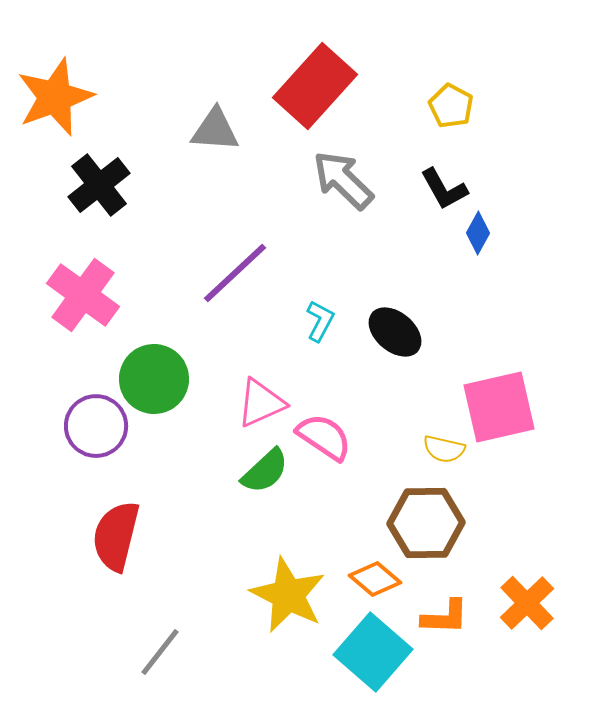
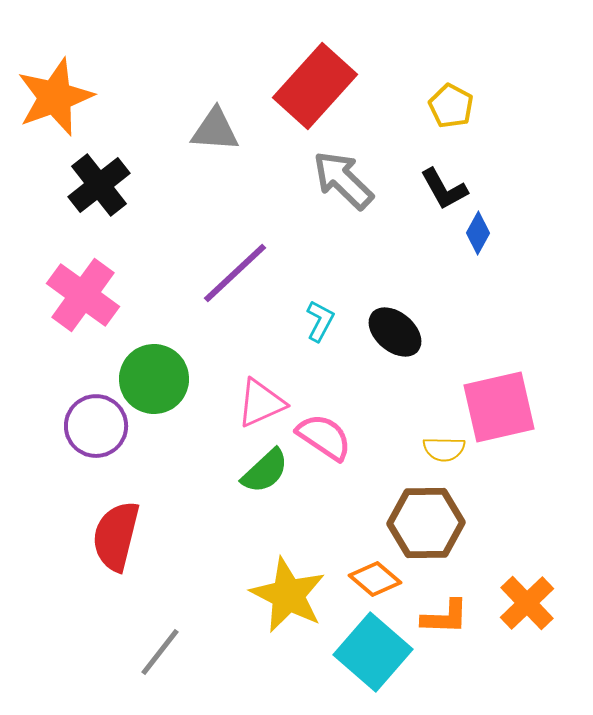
yellow semicircle: rotated 12 degrees counterclockwise
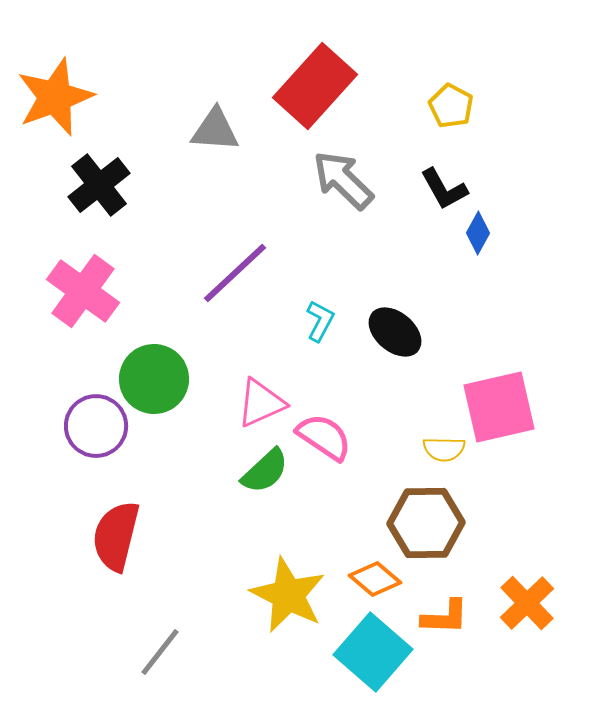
pink cross: moved 4 px up
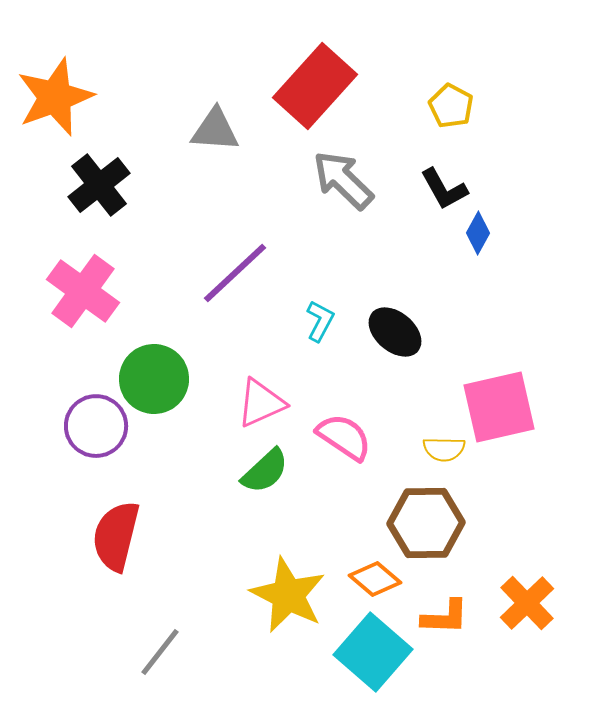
pink semicircle: moved 20 px right
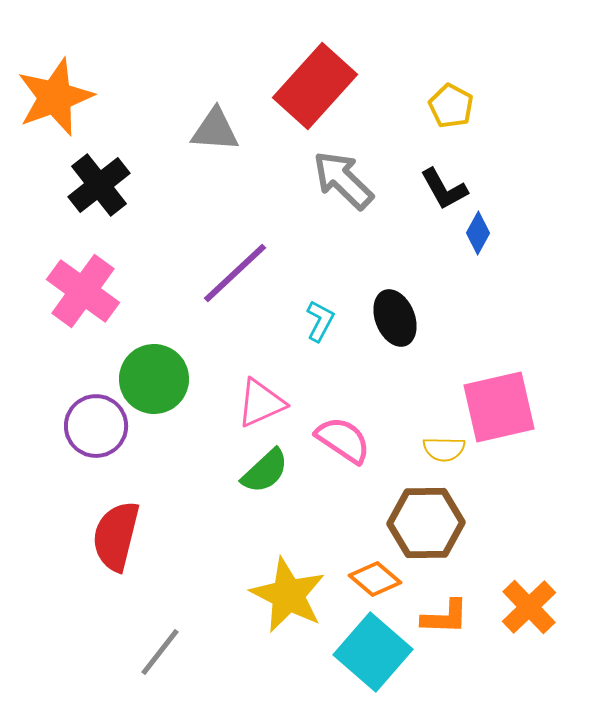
black ellipse: moved 14 px up; rotated 28 degrees clockwise
pink semicircle: moved 1 px left, 3 px down
orange cross: moved 2 px right, 4 px down
